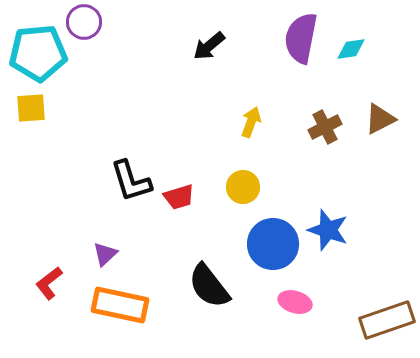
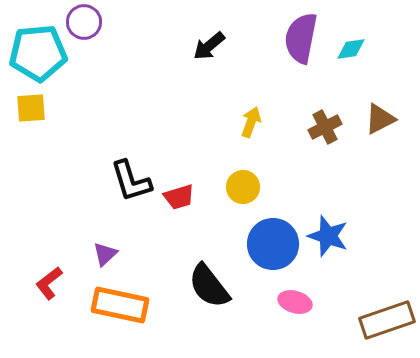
blue star: moved 6 px down
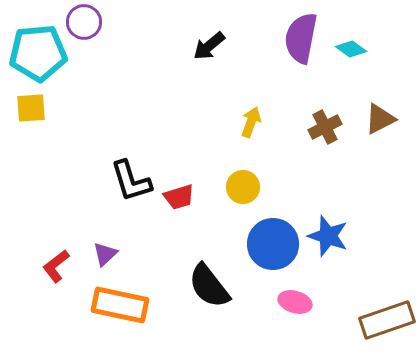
cyan diamond: rotated 44 degrees clockwise
red L-shape: moved 7 px right, 17 px up
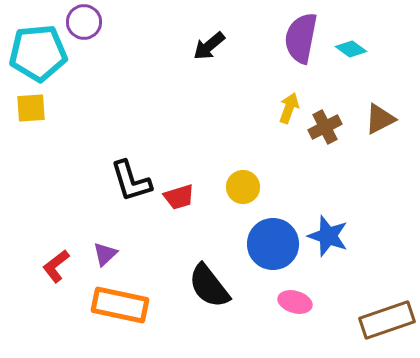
yellow arrow: moved 38 px right, 14 px up
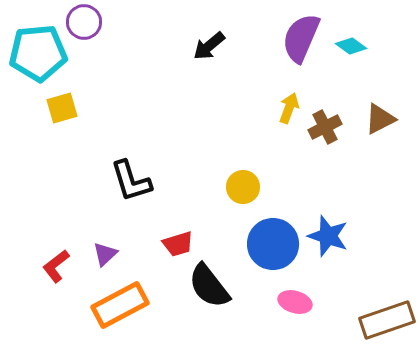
purple semicircle: rotated 12 degrees clockwise
cyan diamond: moved 3 px up
yellow square: moved 31 px right; rotated 12 degrees counterclockwise
red trapezoid: moved 1 px left, 47 px down
orange rectangle: rotated 40 degrees counterclockwise
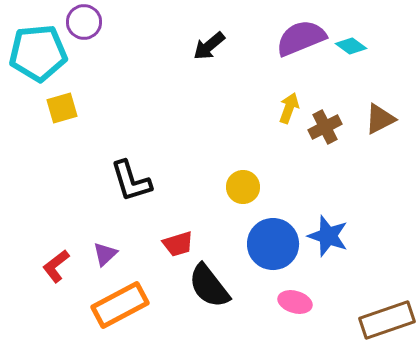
purple semicircle: rotated 45 degrees clockwise
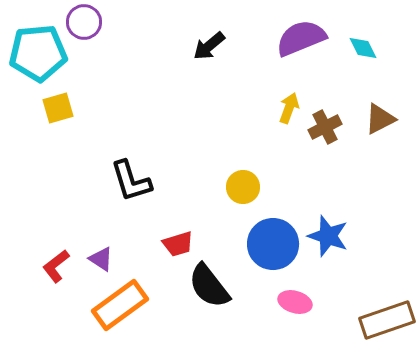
cyan diamond: moved 12 px right, 2 px down; rotated 28 degrees clockwise
yellow square: moved 4 px left
purple triangle: moved 4 px left, 5 px down; rotated 44 degrees counterclockwise
orange rectangle: rotated 8 degrees counterclockwise
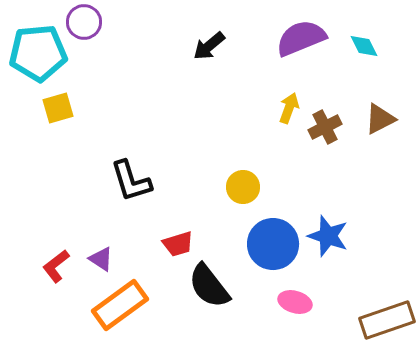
cyan diamond: moved 1 px right, 2 px up
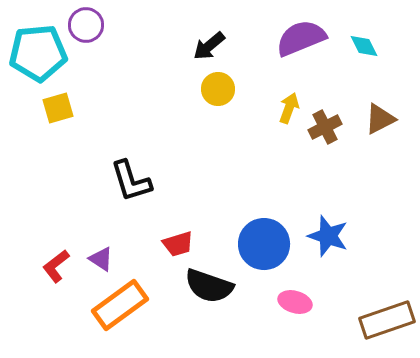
purple circle: moved 2 px right, 3 px down
yellow circle: moved 25 px left, 98 px up
blue circle: moved 9 px left
black semicircle: rotated 33 degrees counterclockwise
